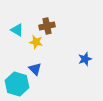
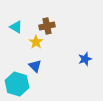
cyan triangle: moved 1 px left, 3 px up
yellow star: rotated 24 degrees clockwise
blue triangle: moved 3 px up
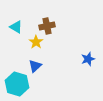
blue star: moved 3 px right
blue triangle: rotated 32 degrees clockwise
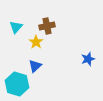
cyan triangle: rotated 40 degrees clockwise
